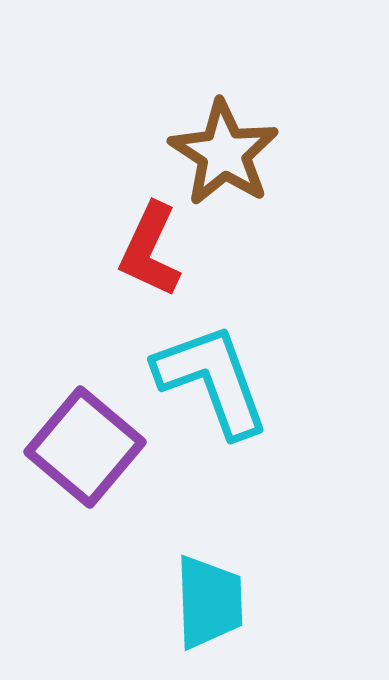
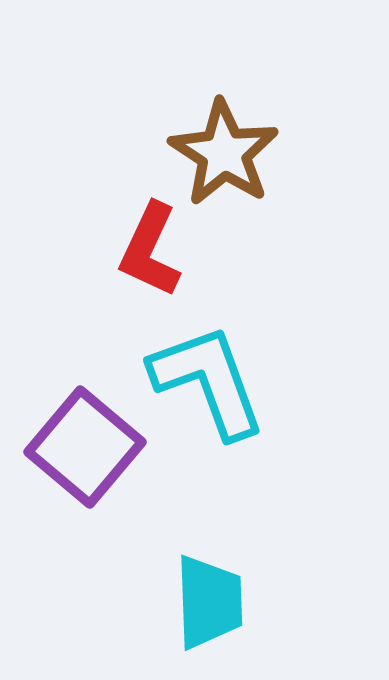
cyan L-shape: moved 4 px left, 1 px down
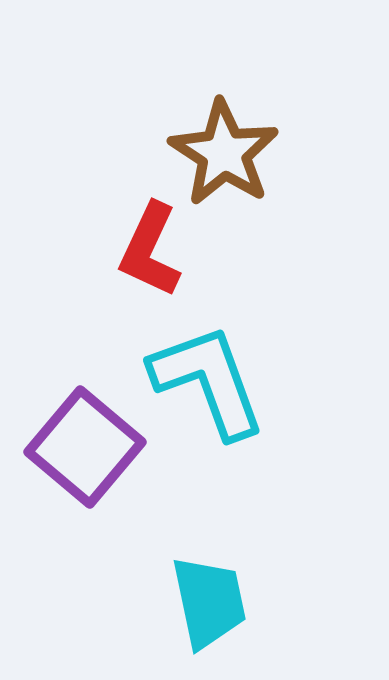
cyan trapezoid: rotated 10 degrees counterclockwise
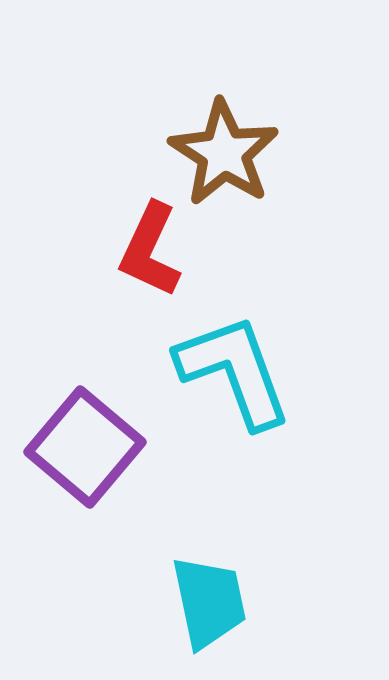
cyan L-shape: moved 26 px right, 10 px up
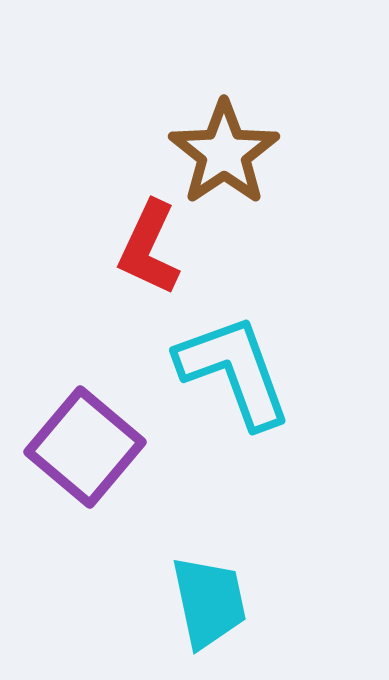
brown star: rotated 5 degrees clockwise
red L-shape: moved 1 px left, 2 px up
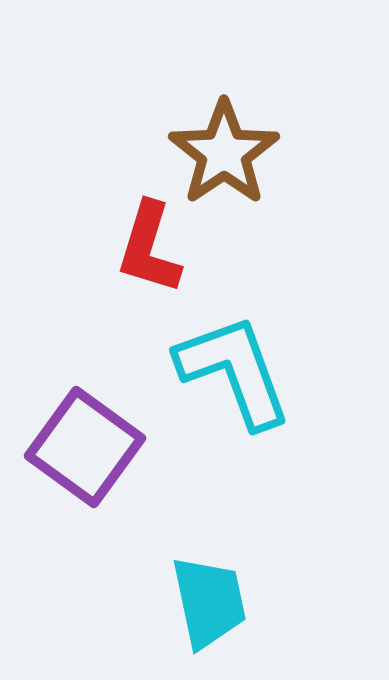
red L-shape: rotated 8 degrees counterclockwise
purple square: rotated 4 degrees counterclockwise
